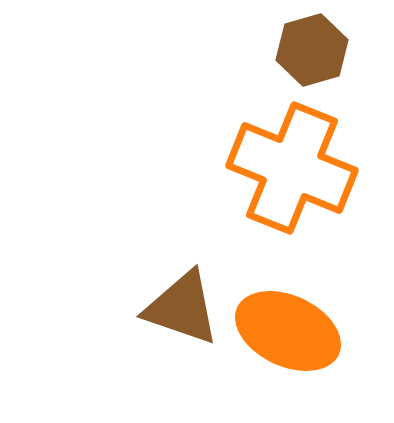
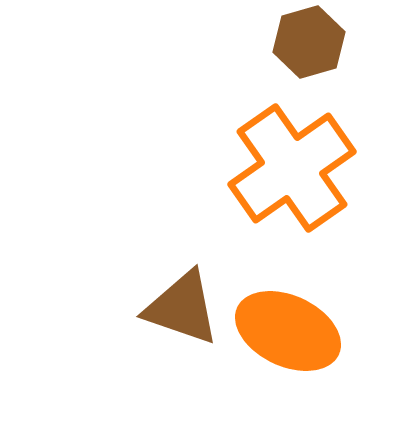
brown hexagon: moved 3 px left, 8 px up
orange cross: rotated 33 degrees clockwise
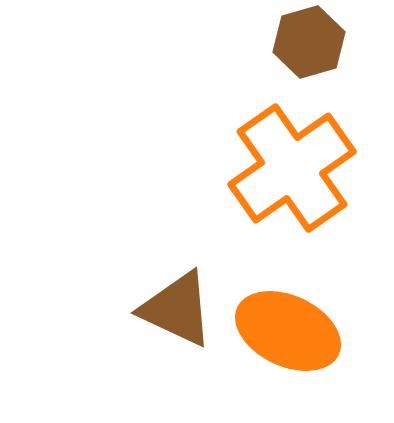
brown triangle: moved 5 px left, 1 px down; rotated 6 degrees clockwise
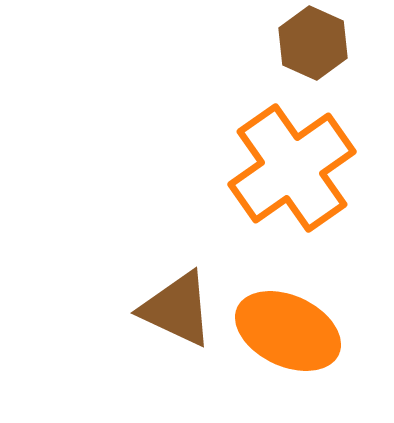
brown hexagon: moved 4 px right, 1 px down; rotated 20 degrees counterclockwise
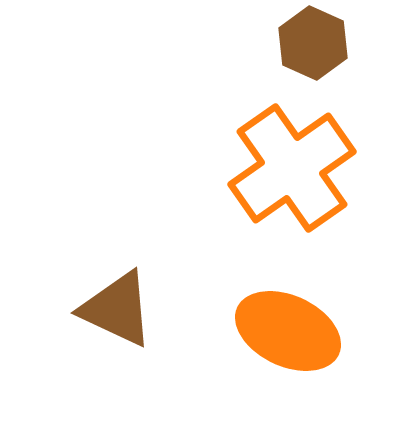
brown triangle: moved 60 px left
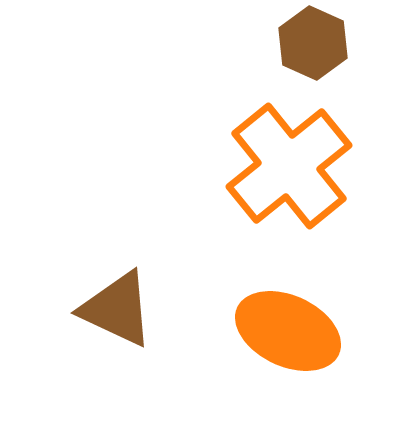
orange cross: moved 3 px left, 2 px up; rotated 4 degrees counterclockwise
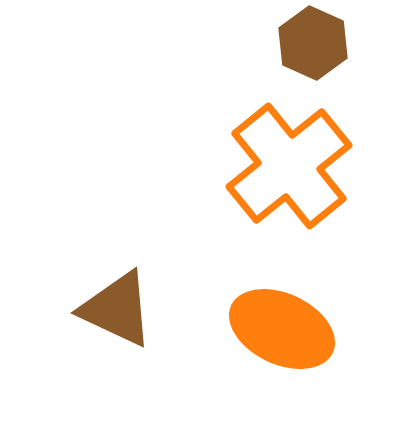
orange ellipse: moved 6 px left, 2 px up
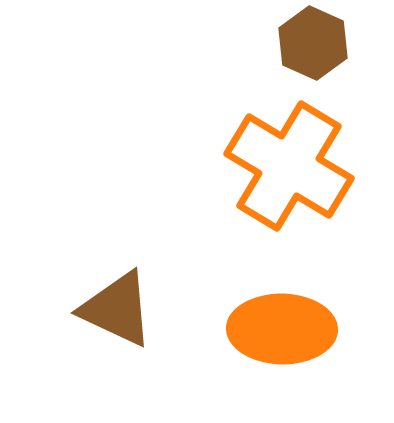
orange cross: rotated 20 degrees counterclockwise
orange ellipse: rotated 24 degrees counterclockwise
